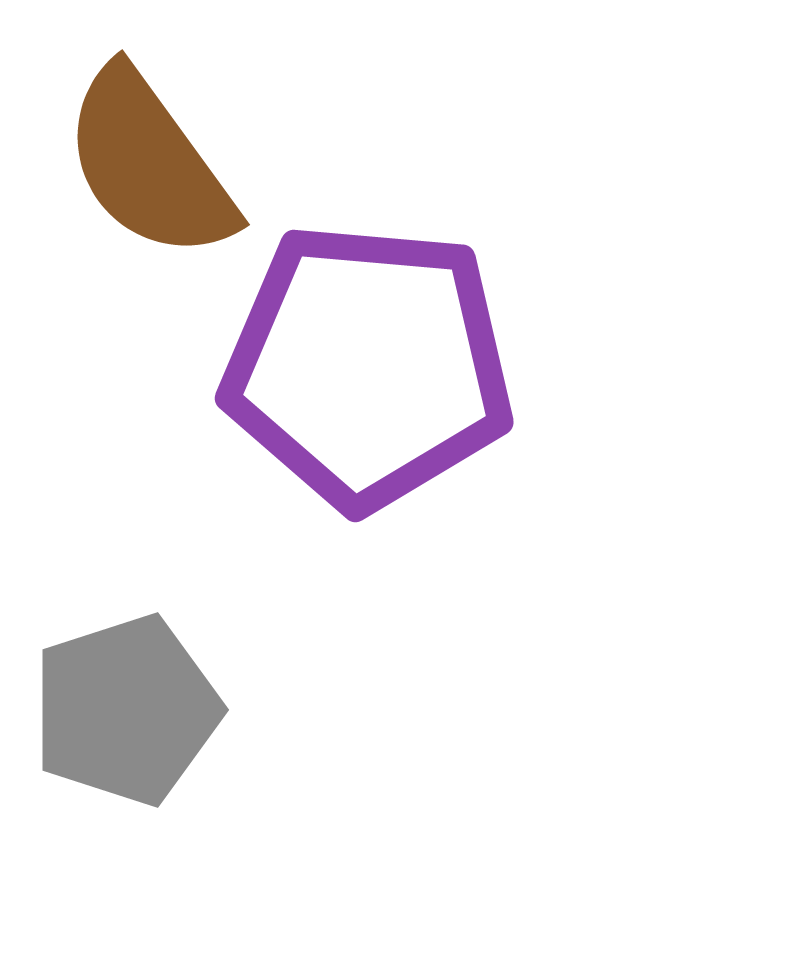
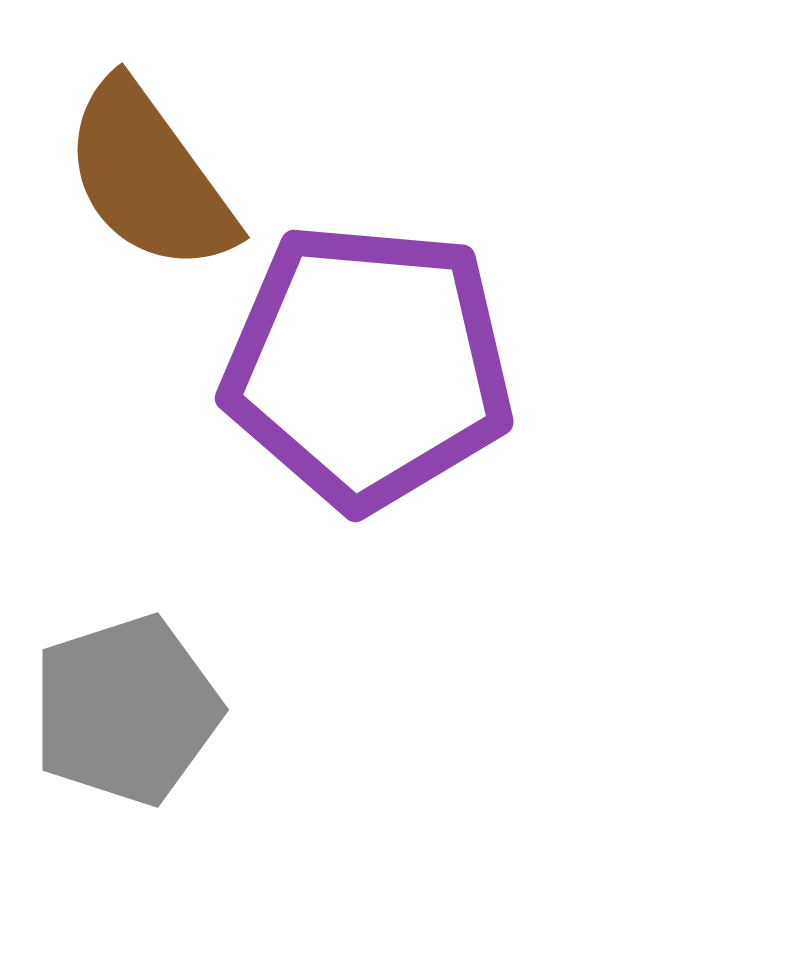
brown semicircle: moved 13 px down
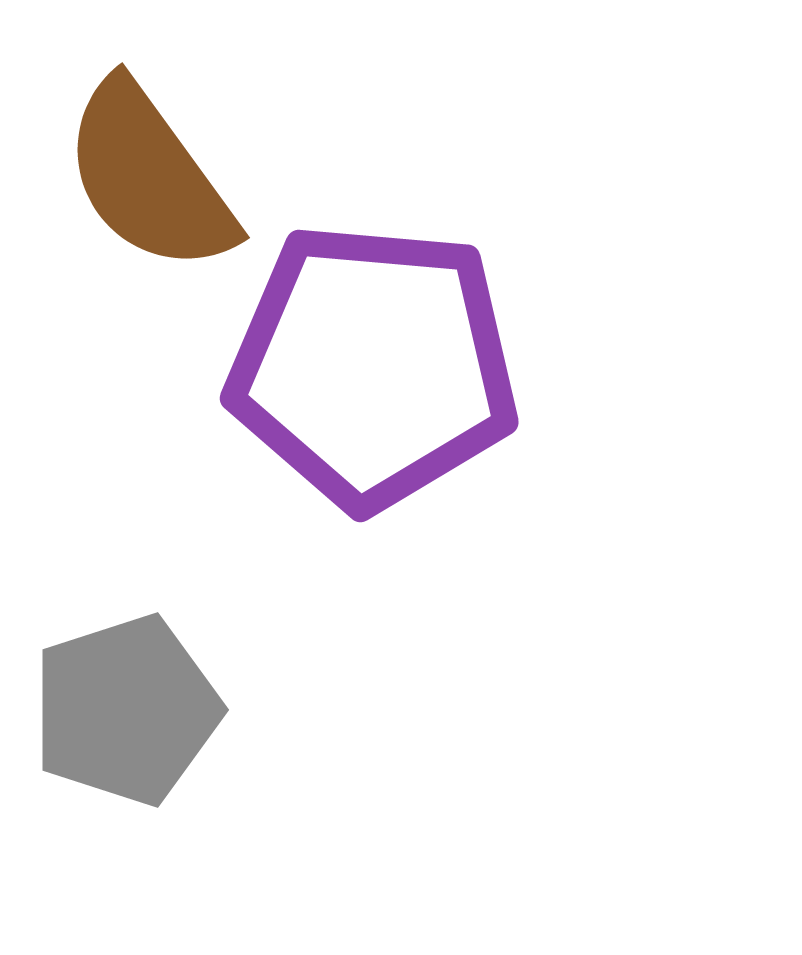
purple pentagon: moved 5 px right
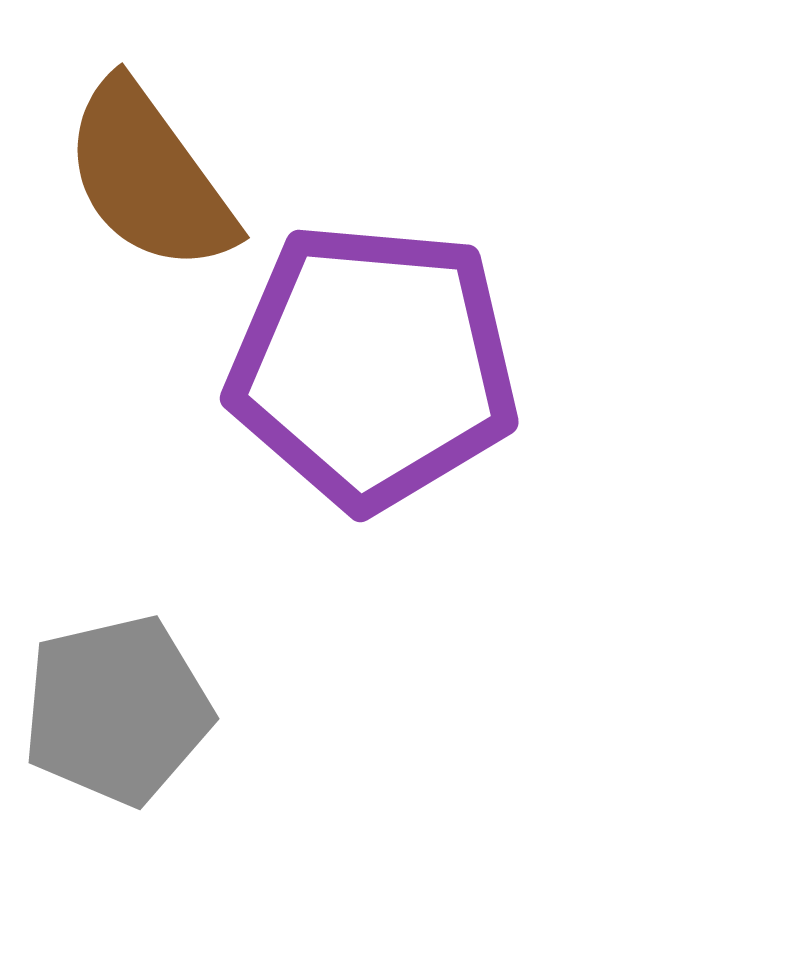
gray pentagon: moved 9 px left; rotated 5 degrees clockwise
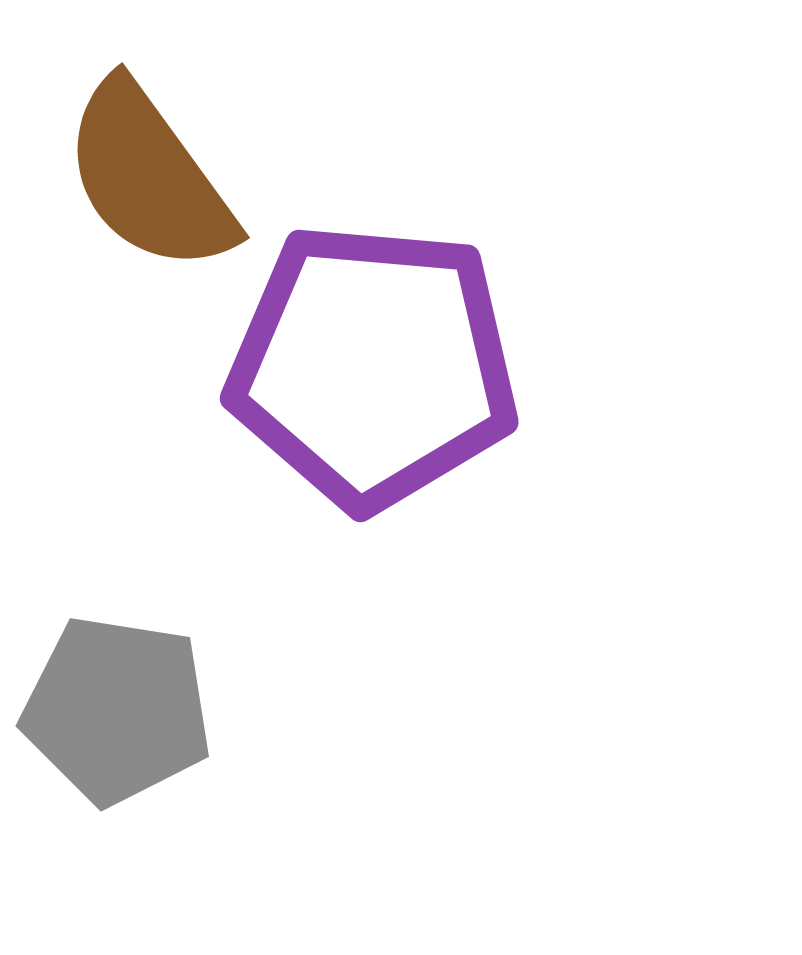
gray pentagon: rotated 22 degrees clockwise
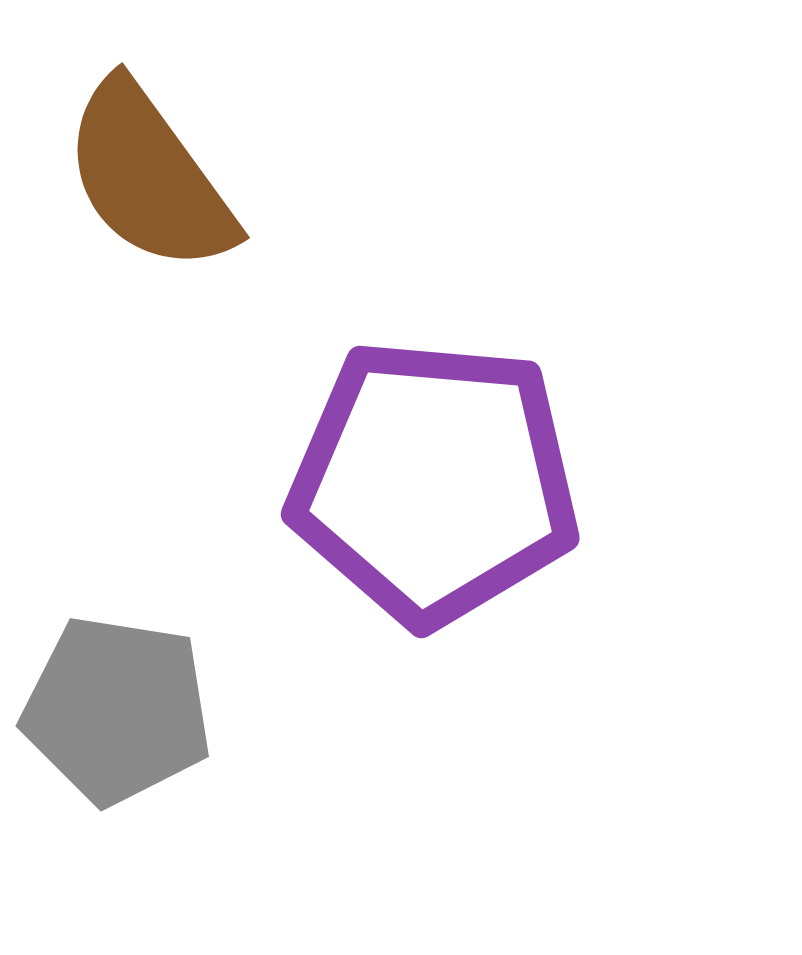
purple pentagon: moved 61 px right, 116 px down
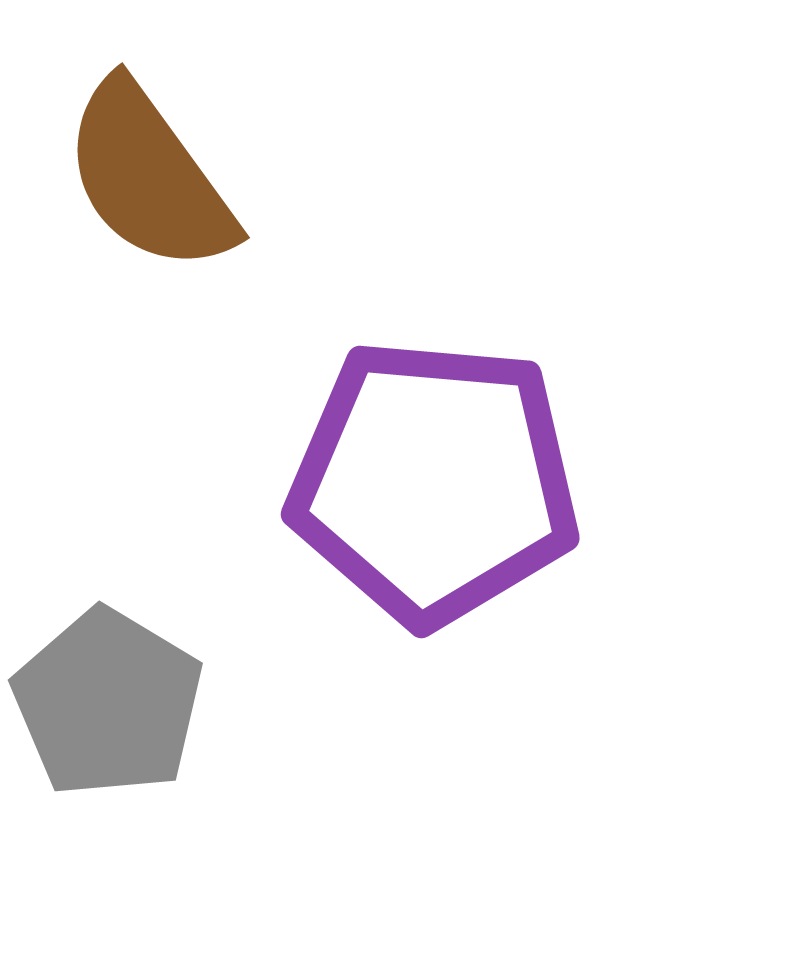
gray pentagon: moved 9 px left, 7 px up; rotated 22 degrees clockwise
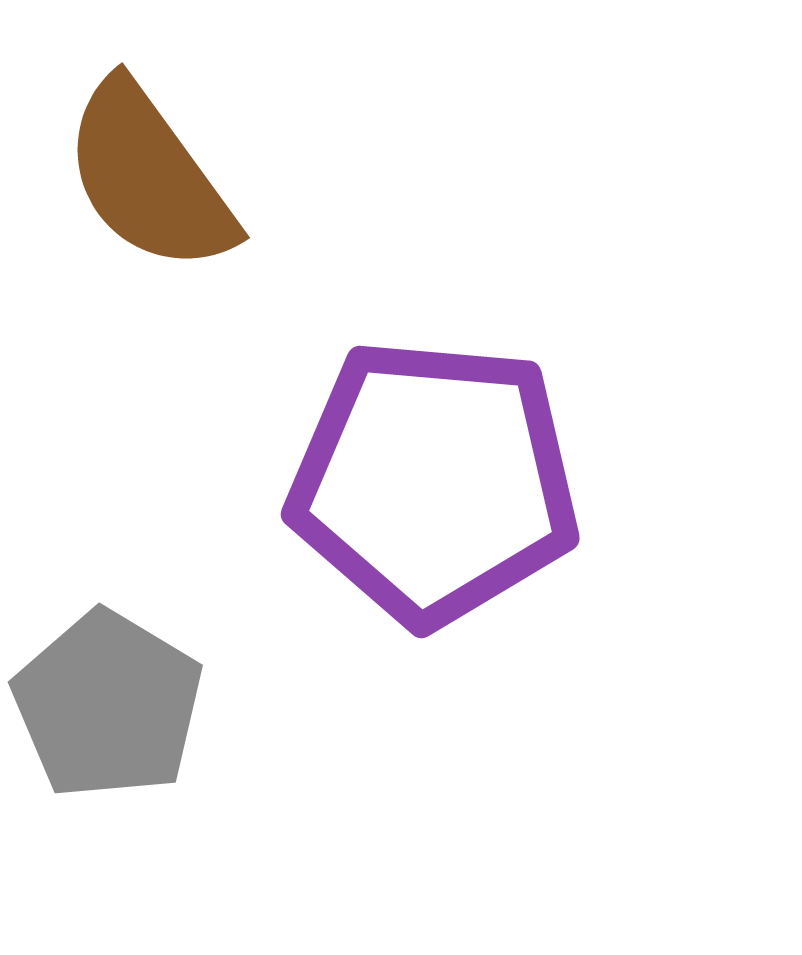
gray pentagon: moved 2 px down
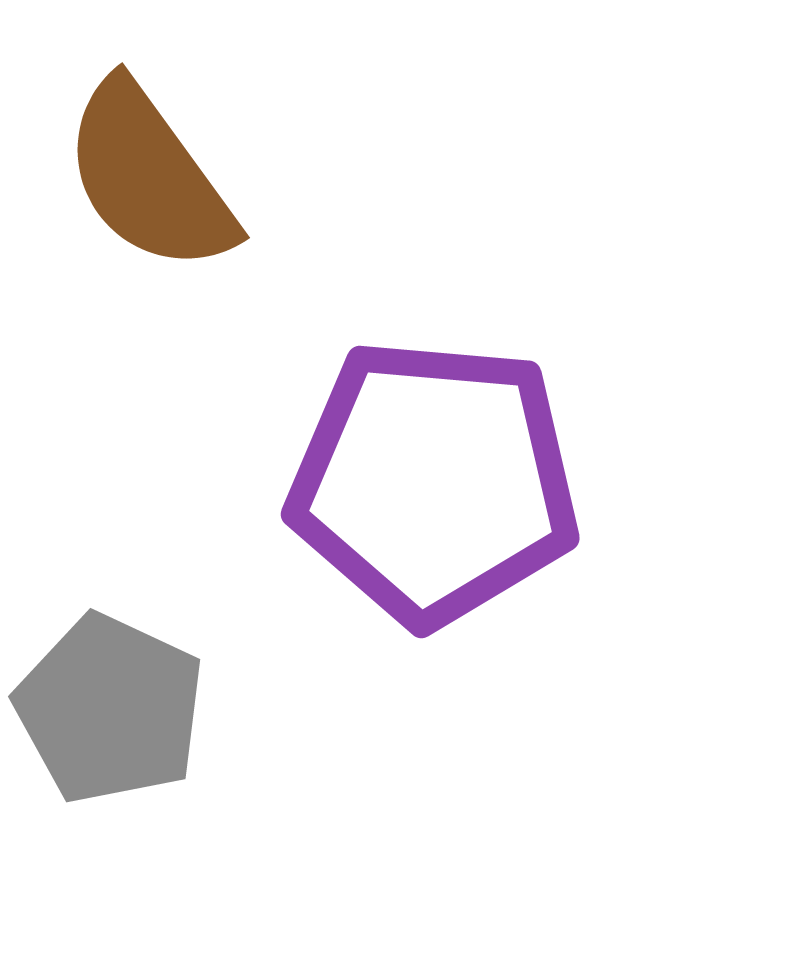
gray pentagon: moved 2 px right, 4 px down; rotated 6 degrees counterclockwise
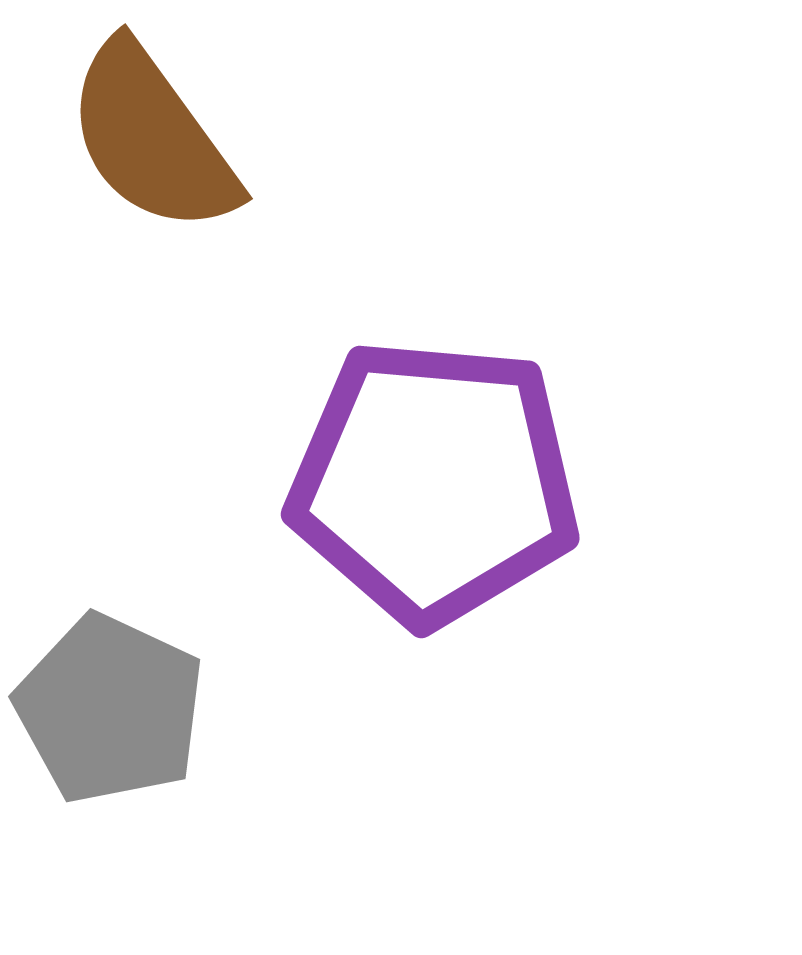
brown semicircle: moved 3 px right, 39 px up
